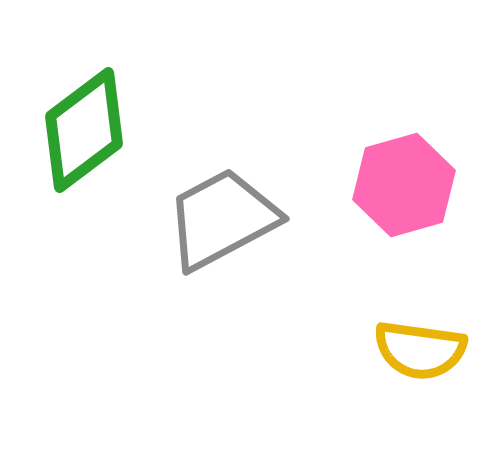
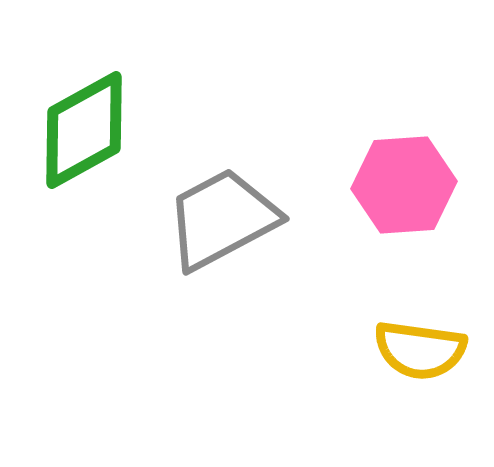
green diamond: rotated 8 degrees clockwise
pink hexagon: rotated 12 degrees clockwise
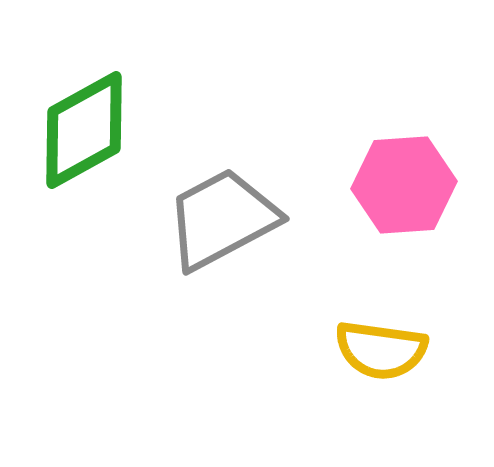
yellow semicircle: moved 39 px left
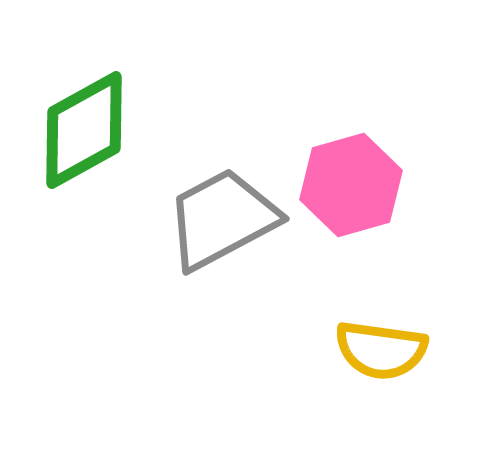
pink hexagon: moved 53 px left; rotated 12 degrees counterclockwise
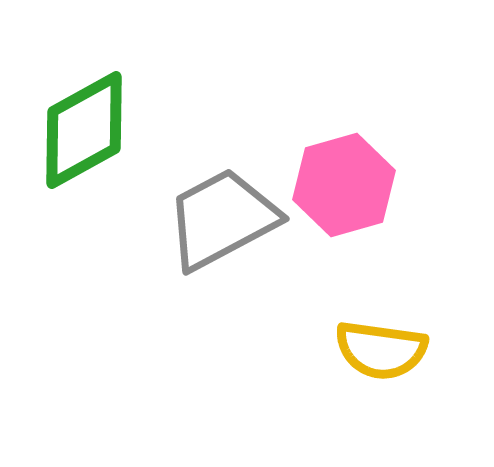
pink hexagon: moved 7 px left
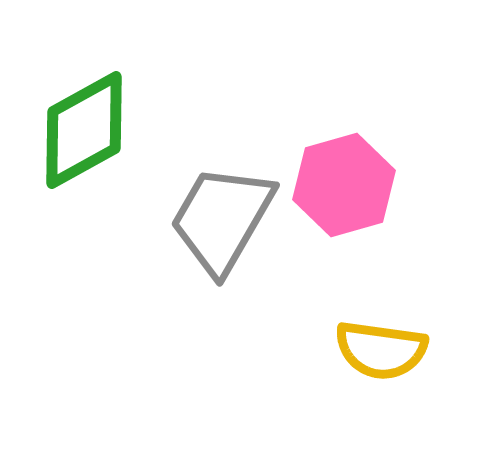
gray trapezoid: rotated 32 degrees counterclockwise
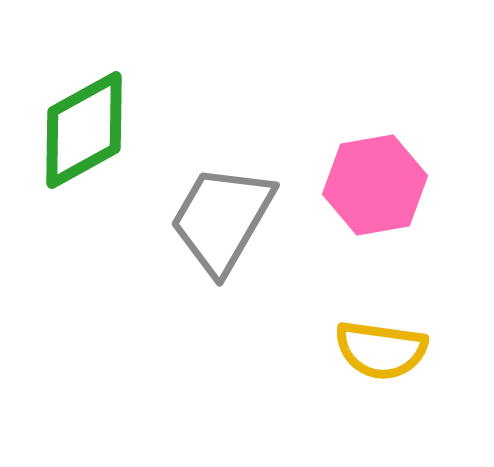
pink hexagon: moved 31 px right; rotated 6 degrees clockwise
